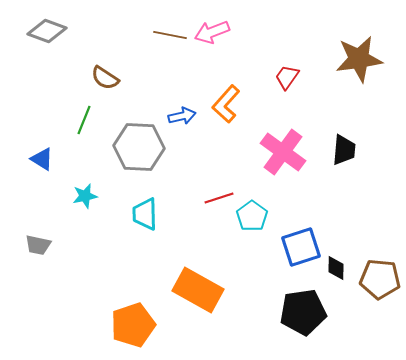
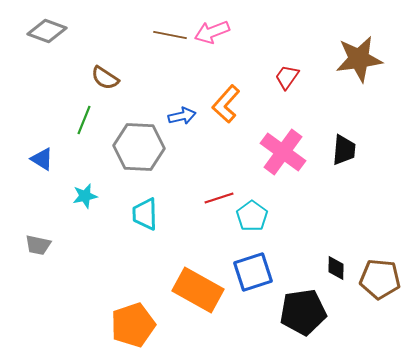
blue square: moved 48 px left, 25 px down
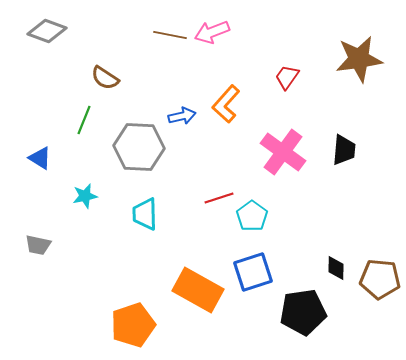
blue triangle: moved 2 px left, 1 px up
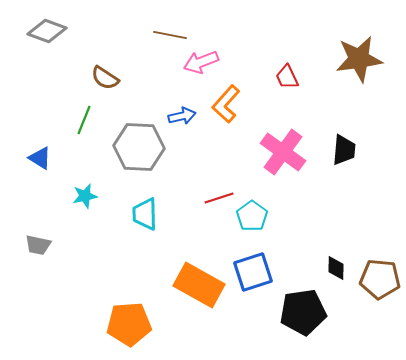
pink arrow: moved 11 px left, 30 px down
red trapezoid: rotated 60 degrees counterclockwise
orange rectangle: moved 1 px right, 5 px up
orange pentagon: moved 4 px left, 1 px up; rotated 15 degrees clockwise
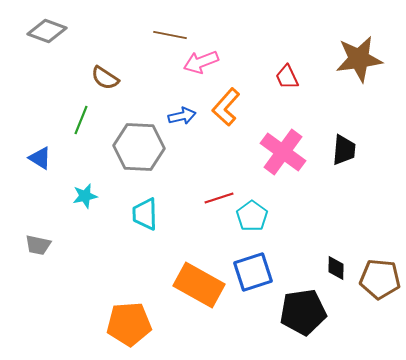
orange L-shape: moved 3 px down
green line: moved 3 px left
